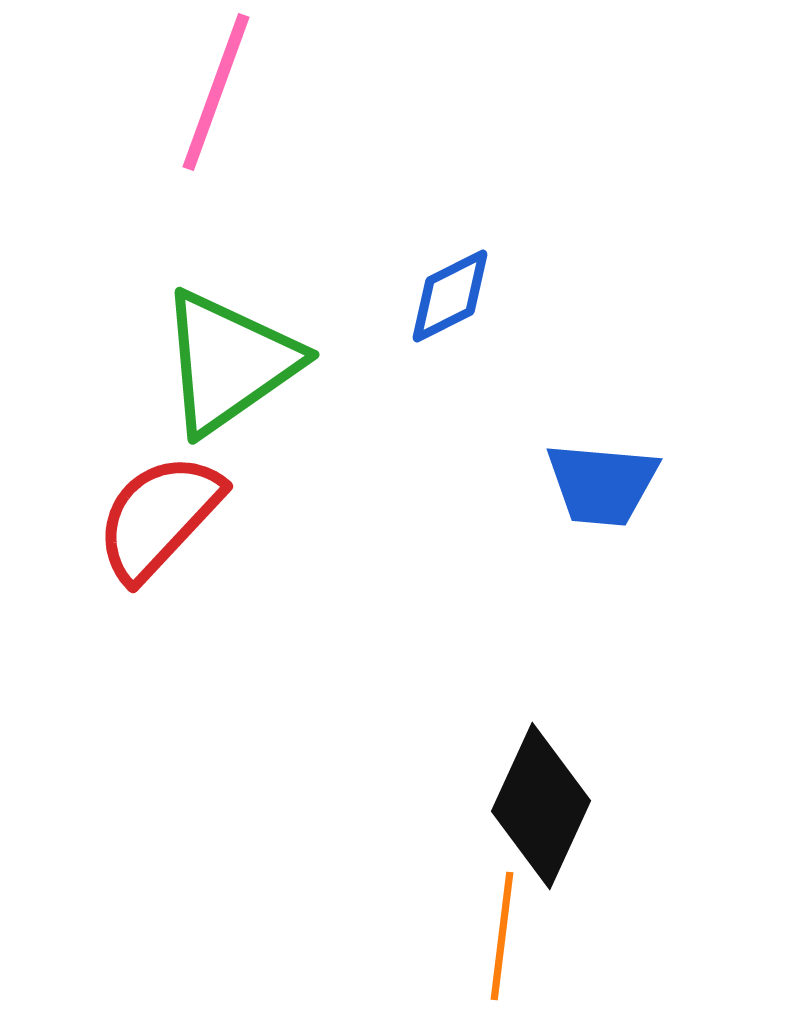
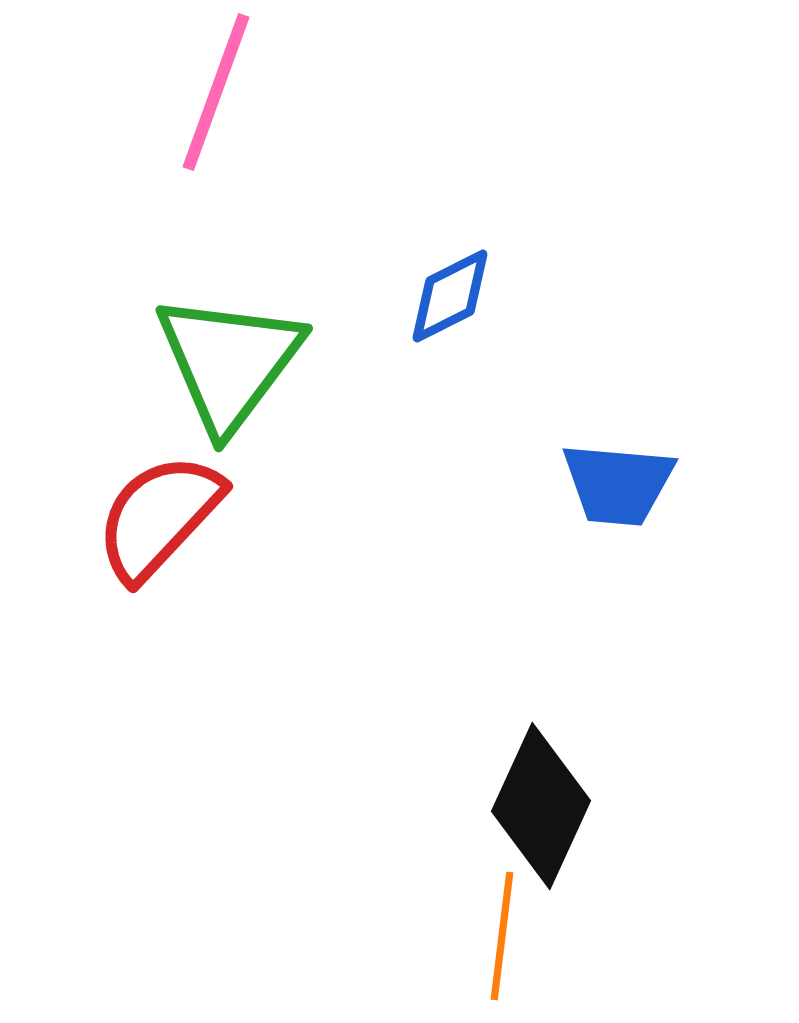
green triangle: rotated 18 degrees counterclockwise
blue trapezoid: moved 16 px right
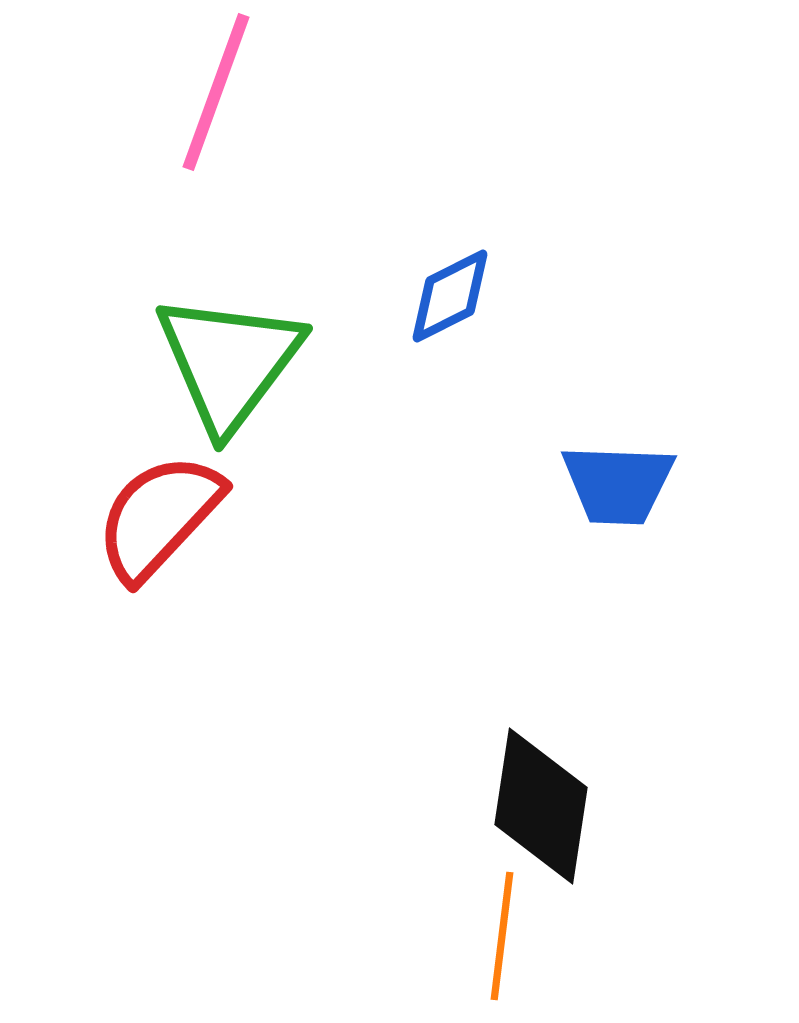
blue trapezoid: rotated 3 degrees counterclockwise
black diamond: rotated 16 degrees counterclockwise
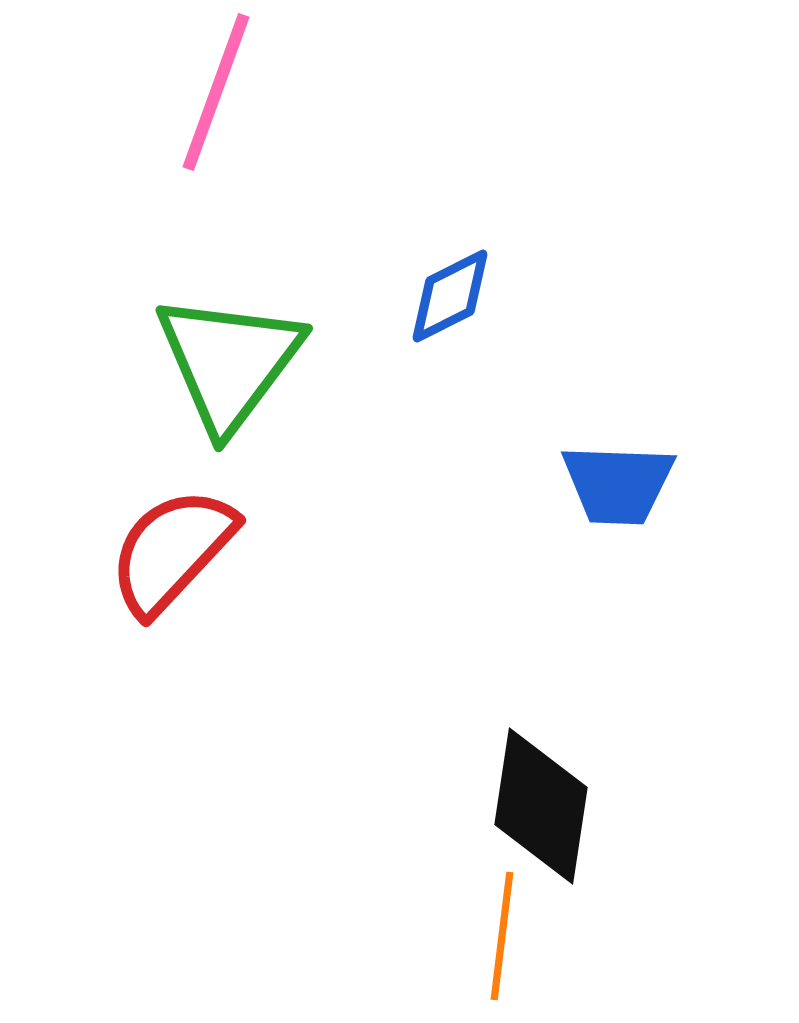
red semicircle: moved 13 px right, 34 px down
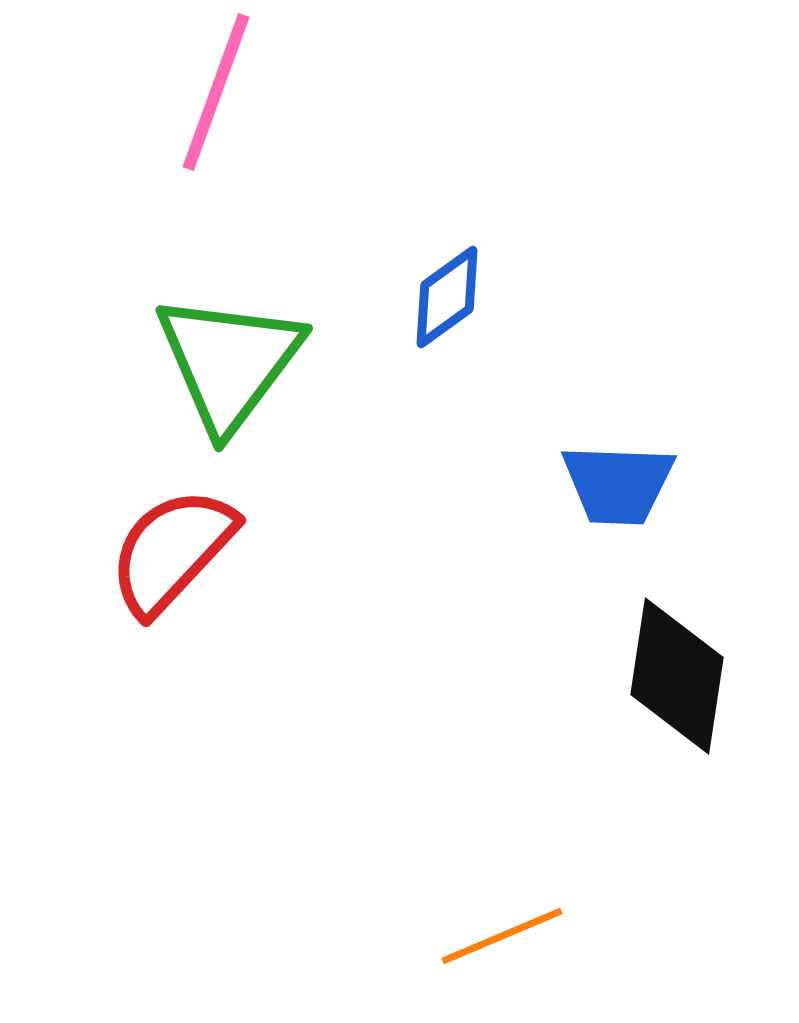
blue diamond: moved 3 px left, 1 px down; rotated 9 degrees counterclockwise
black diamond: moved 136 px right, 130 px up
orange line: rotated 60 degrees clockwise
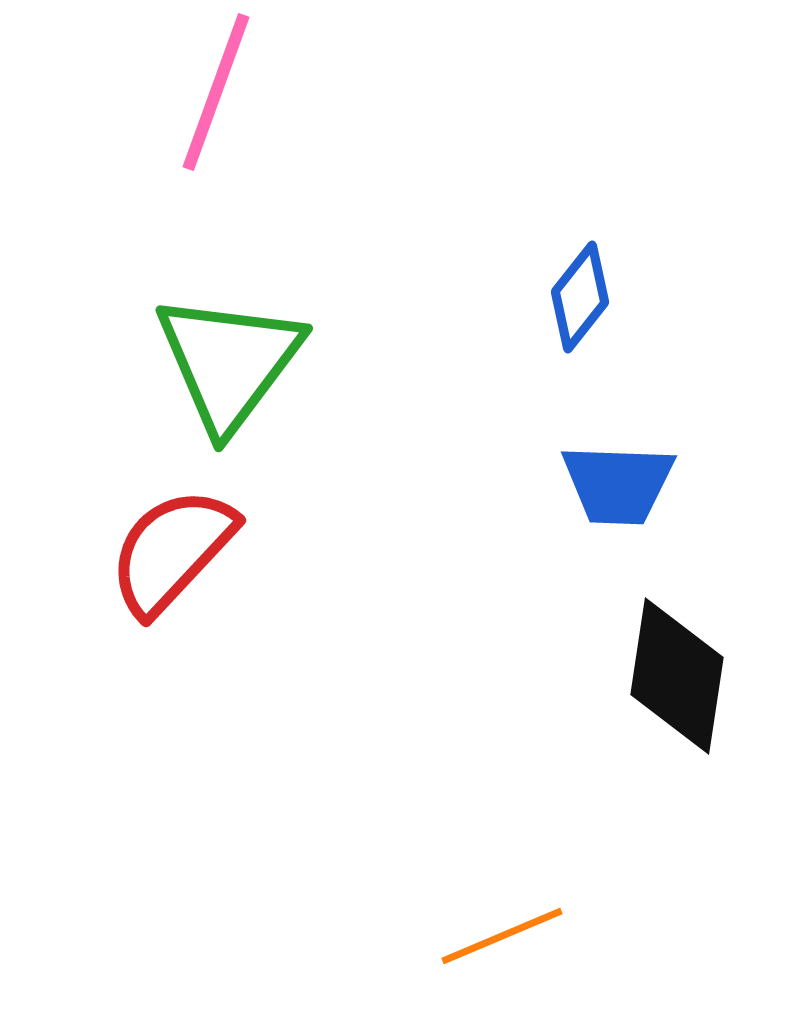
blue diamond: moved 133 px right; rotated 16 degrees counterclockwise
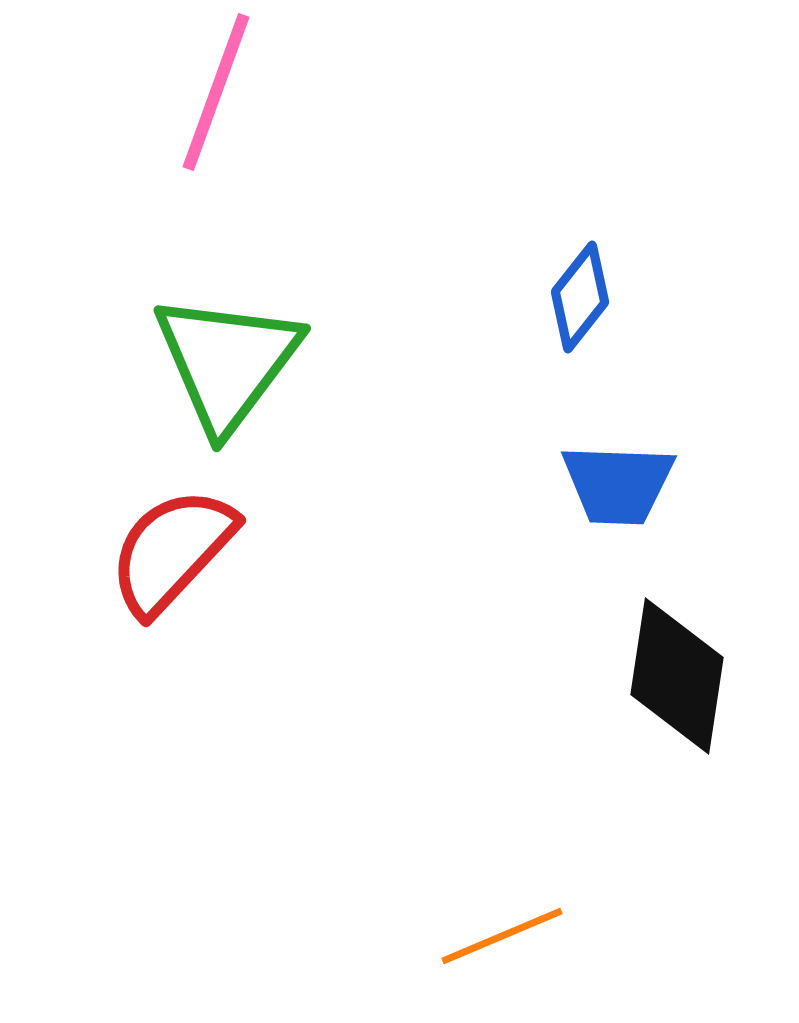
green triangle: moved 2 px left
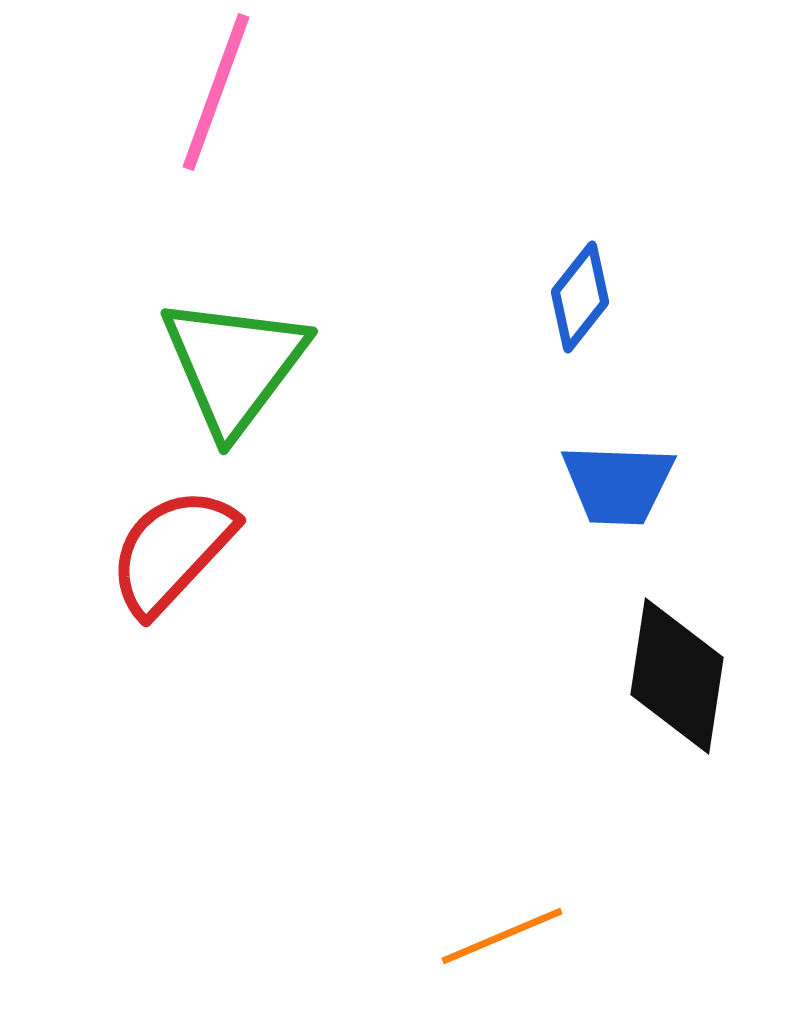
green triangle: moved 7 px right, 3 px down
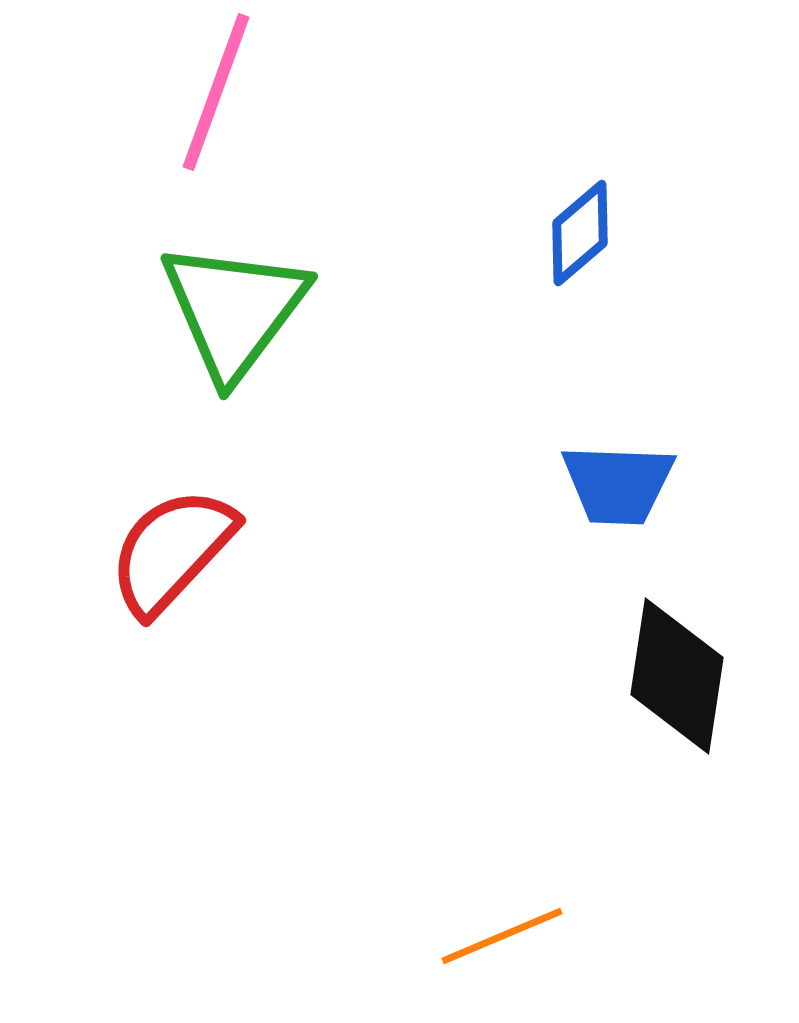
blue diamond: moved 64 px up; rotated 11 degrees clockwise
green triangle: moved 55 px up
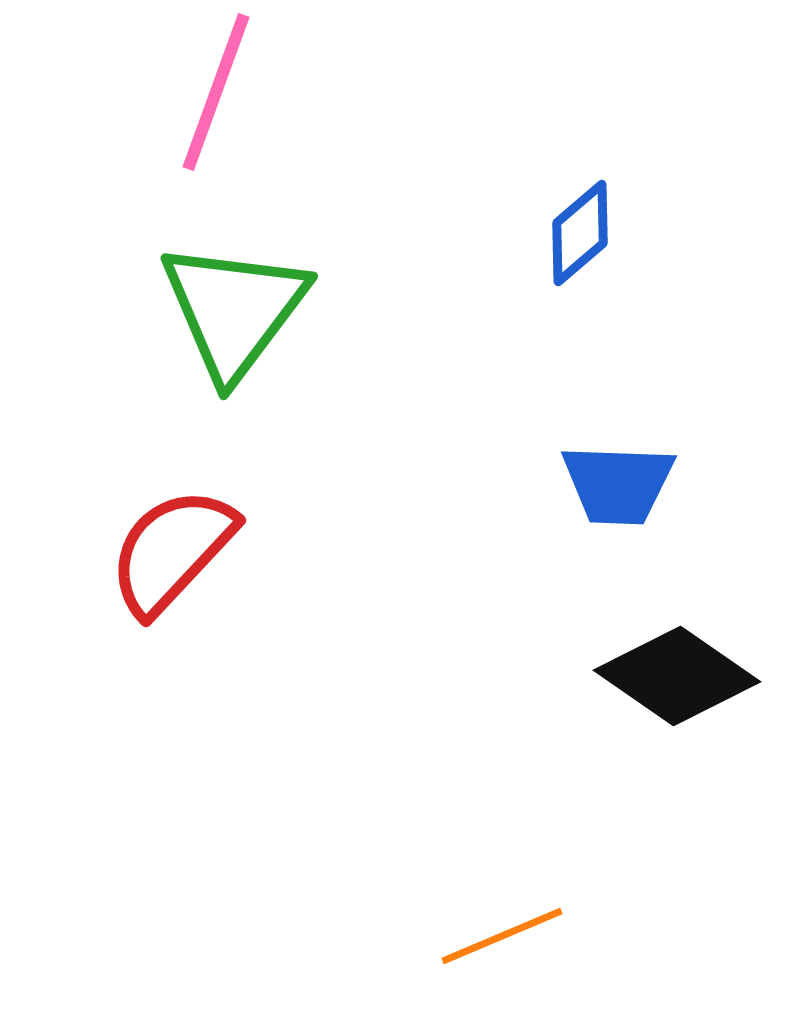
black diamond: rotated 64 degrees counterclockwise
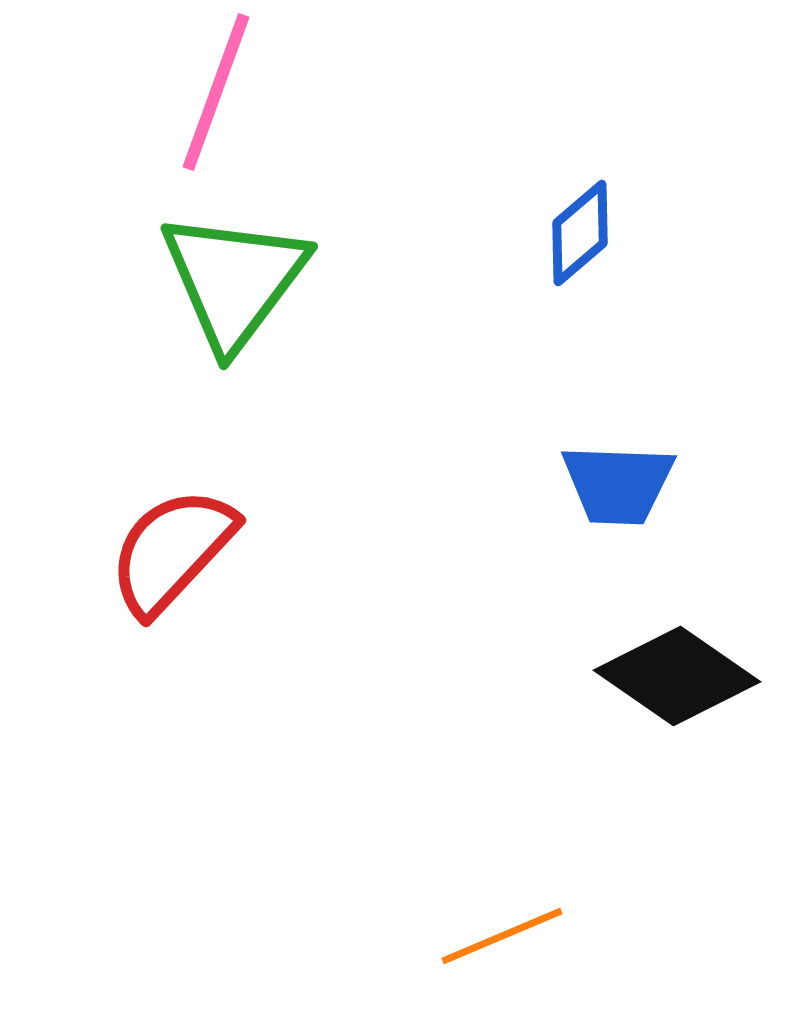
green triangle: moved 30 px up
